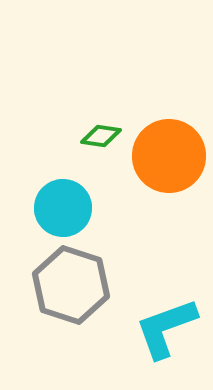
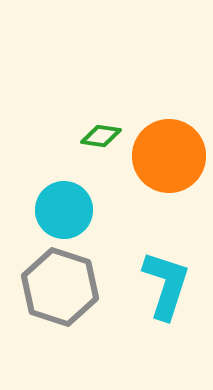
cyan circle: moved 1 px right, 2 px down
gray hexagon: moved 11 px left, 2 px down
cyan L-shape: moved 43 px up; rotated 128 degrees clockwise
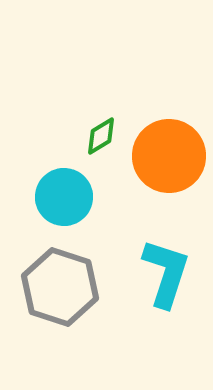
green diamond: rotated 39 degrees counterclockwise
cyan circle: moved 13 px up
cyan L-shape: moved 12 px up
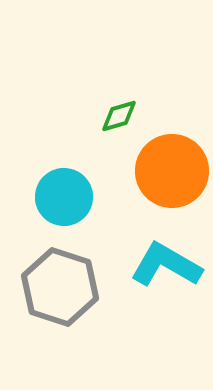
green diamond: moved 18 px right, 20 px up; rotated 15 degrees clockwise
orange circle: moved 3 px right, 15 px down
cyan L-shape: moved 8 px up; rotated 78 degrees counterclockwise
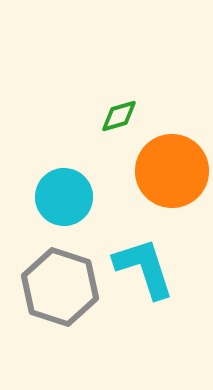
cyan L-shape: moved 22 px left, 3 px down; rotated 42 degrees clockwise
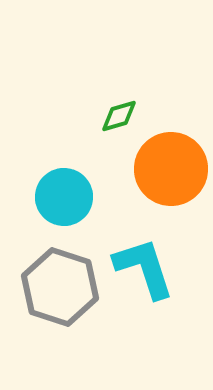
orange circle: moved 1 px left, 2 px up
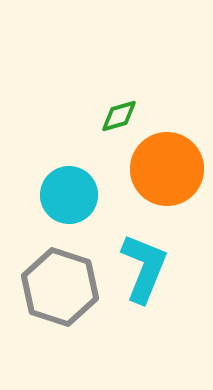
orange circle: moved 4 px left
cyan circle: moved 5 px right, 2 px up
cyan L-shape: rotated 40 degrees clockwise
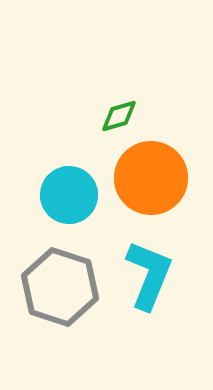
orange circle: moved 16 px left, 9 px down
cyan L-shape: moved 5 px right, 7 px down
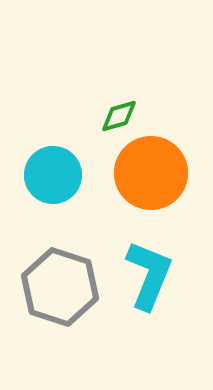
orange circle: moved 5 px up
cyan circle: moved 16 px left, 20 px up
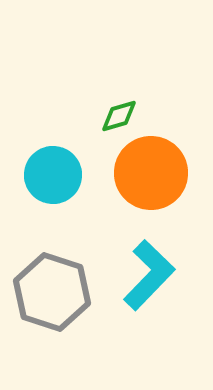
cyan L-shape: rotated 22 degrees clockwise
gray hexagon: moved 8 px left, 5 px down
